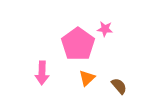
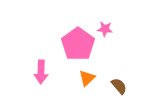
pink arrow: moved 1 px left, 1 px up
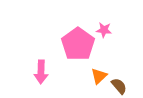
pink star: moved 1 px left, 1 px down
orange triangle: moved 12 px right, 2 px up
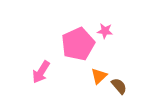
pink star: moved 1 px right, 1 px down
pink pentagon: rotated 12 degrees clockwise
pink arrow: rotated 30 degrees clockwise
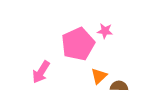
brown semicircle: rotated 48 degrees counterclockwise
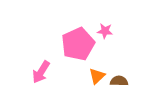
orange triangle: moved 2 px left
brown semicircle: moved 5 px up
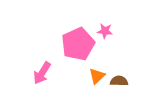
pink arrow: moved 1 px right, 1 px down
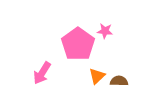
pink pentagon: rotated 12 degrees counterclockwise
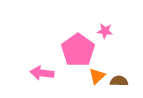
pink pentagon: moved 6 px down
pink arrow: rotated 65 degrees clockwise
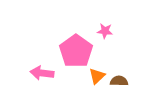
pink pentagon: moved 2 px left, 1 px down
